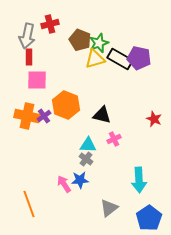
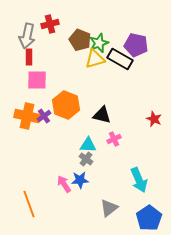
purple pentagon: moved 3 px left, 13 px up
cyan arrow: rotated 20 degrees counterclockwise
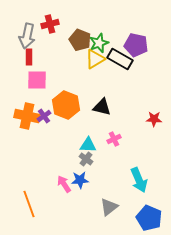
yellow triangle: rotated 15 degrees counterclockwise
black triangle: moved 8 px up
red star: rotated 21 degrees counterclockwise
gray triangle: moved 1 px up
blue pentagon: rotated 15 degrees counterclockwise
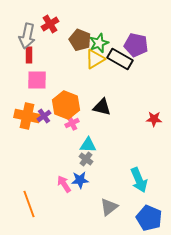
red cross: rotated 18 degrees counterclockwise
red rectangle: moved 2 px up
pink cross: moved 42 px left, 16 px up
